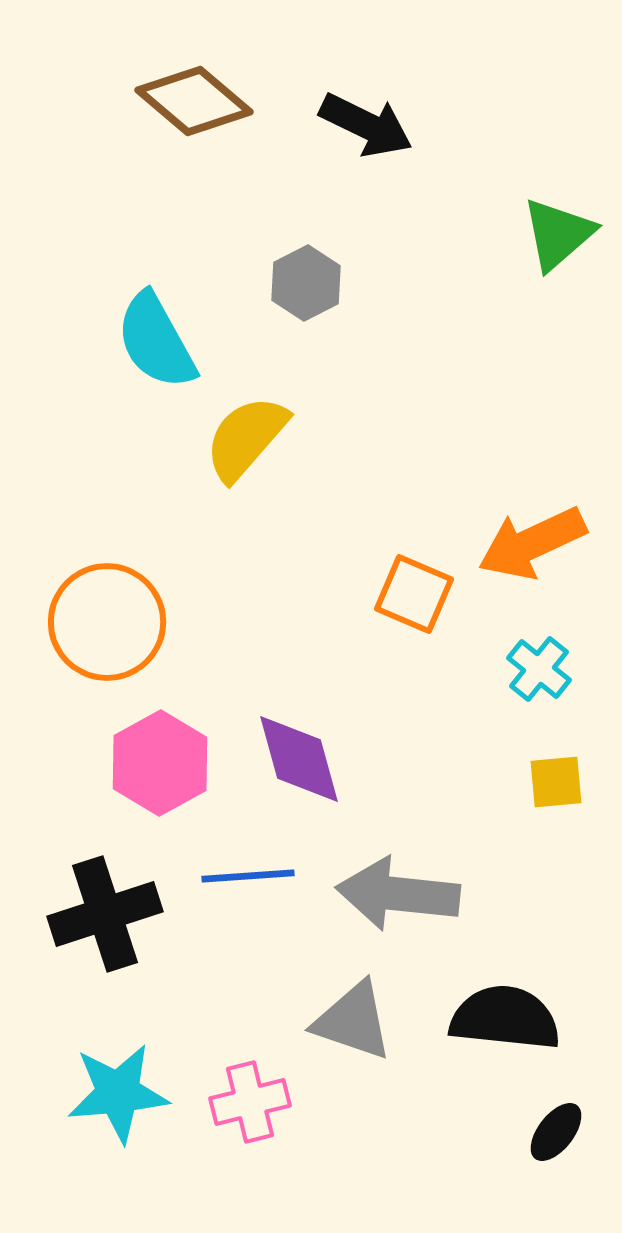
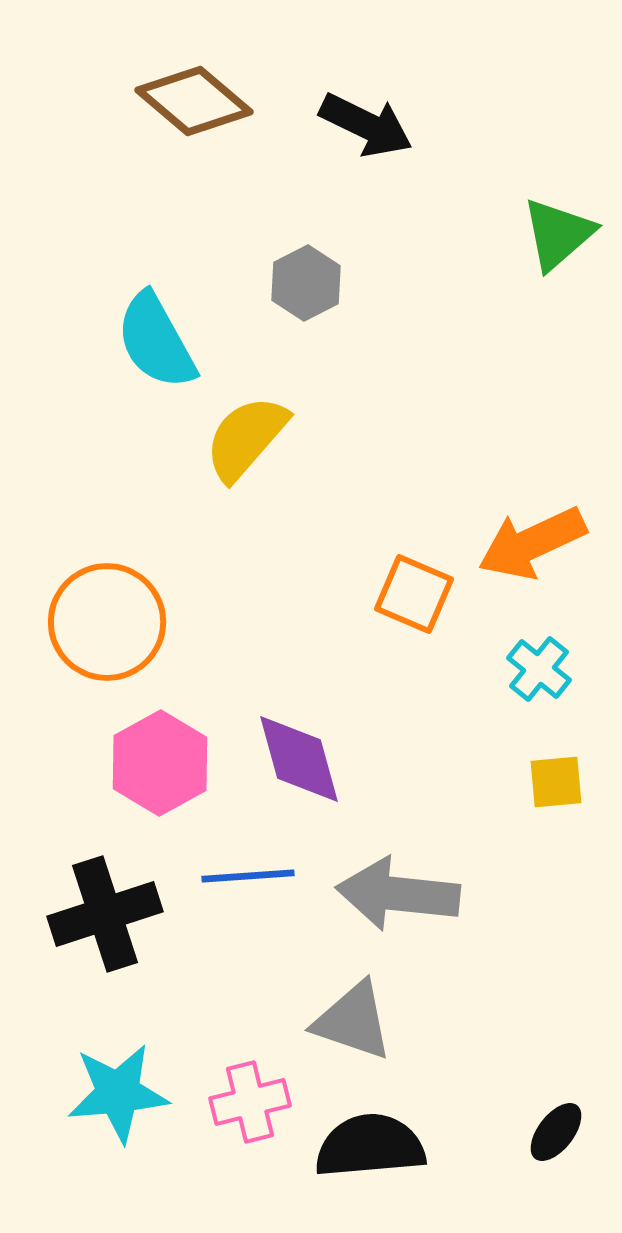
black semicircle: moved 135 px left, 128 px down; rotated 11 degrees counterclockwise
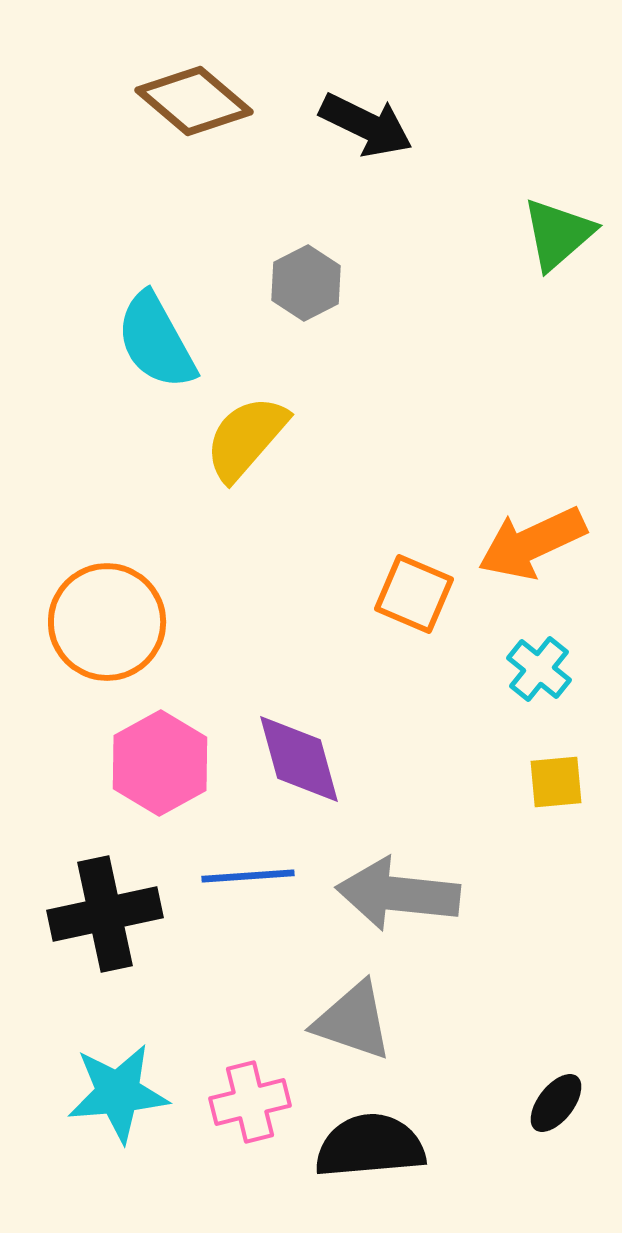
black cross: rotated 6 degrees clockwise
black ellipse: moved 29 px up
